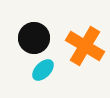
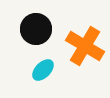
black circle: moved 2 px right, 9 px up
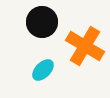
black circle: moved 6 px right, 7 px up
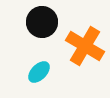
cyan ellipse: moved 4 px left, 2 px down
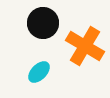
black circle: moved 1 px right, 1 px down
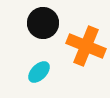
orange cross: moved 1 px right; rotated 9 degrees counterclockwise
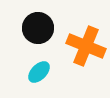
black circle: moved 5 px left, 5 px down
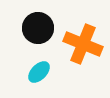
orange cross: moved 3 px left, 2 px up
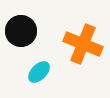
black circle: moved 17 px left, 3 px down
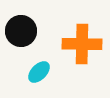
orange cross: moved 1 px left; rotated 21 degrees counterclockwise
